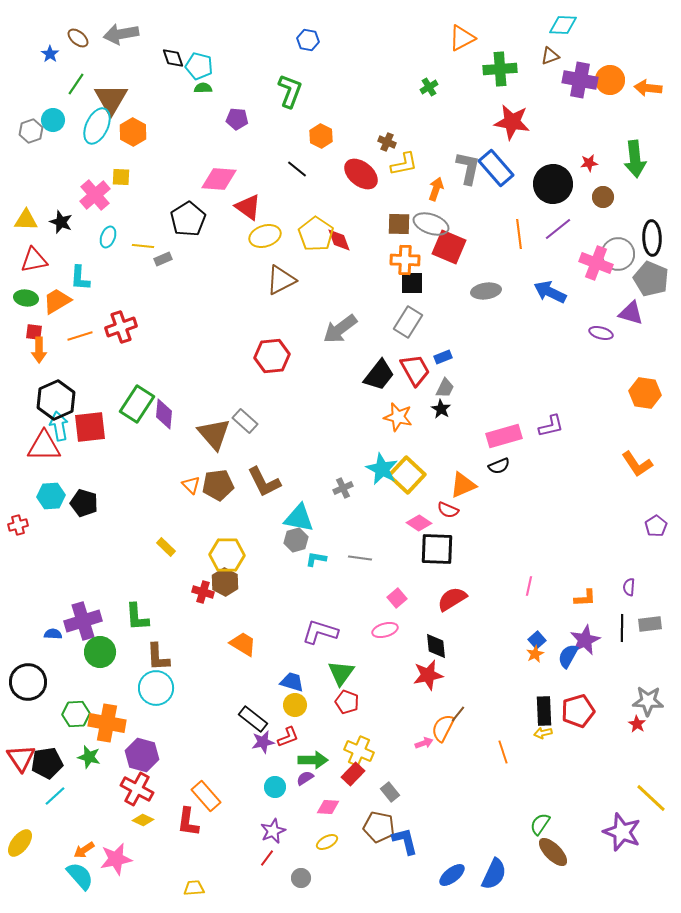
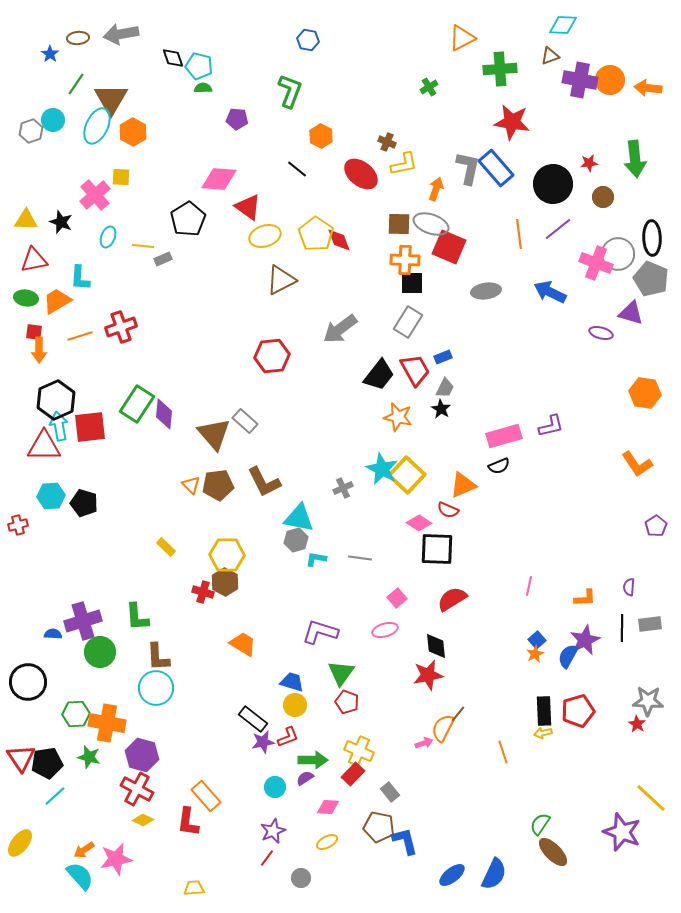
brown ellipse at (78, 38): rotated 45 degrees counterclockwise
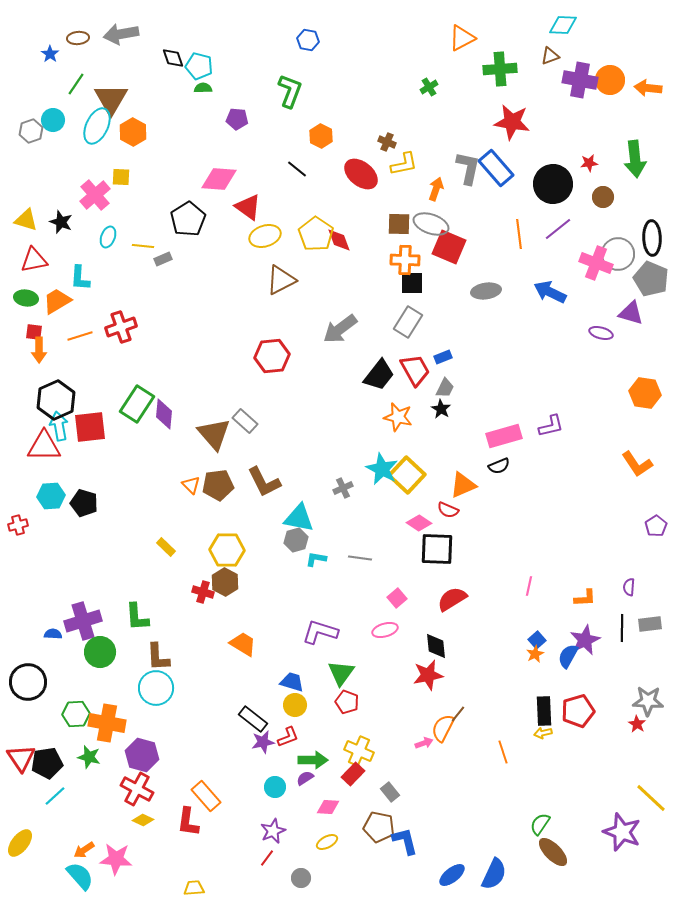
yellow triangle at (26, 220): rotated 15 degrees clockwise
yellow hexagon at (227, 555): moved 5 px up
pink star at (116, 859): rotated 16 degrees clockwise
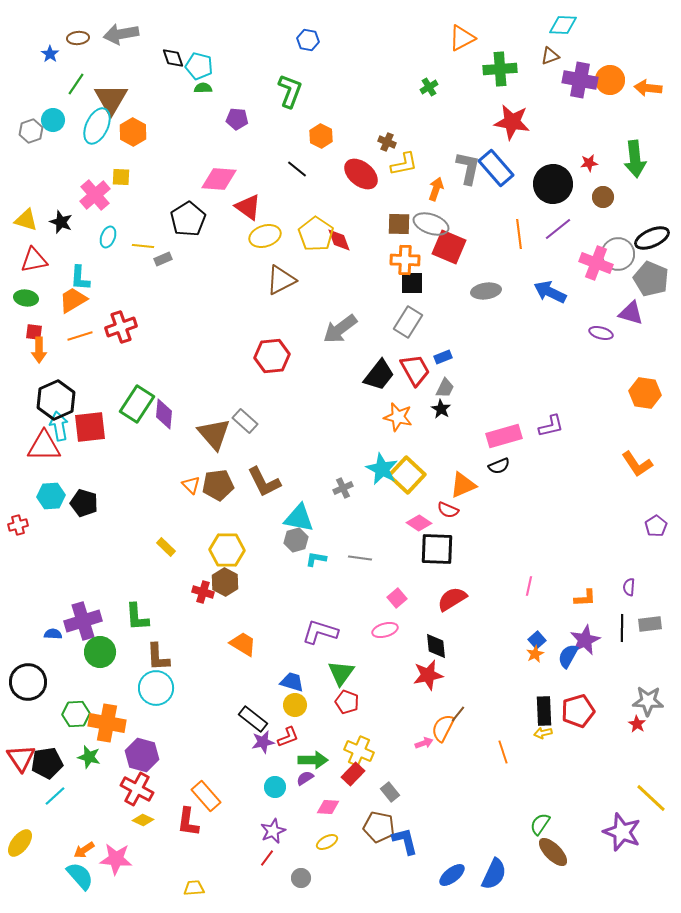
black ellipse at (652, 238): rotated 68 degrees clockwise
orange trapezoid at (57, 301): moved 16 px right, 1 px up
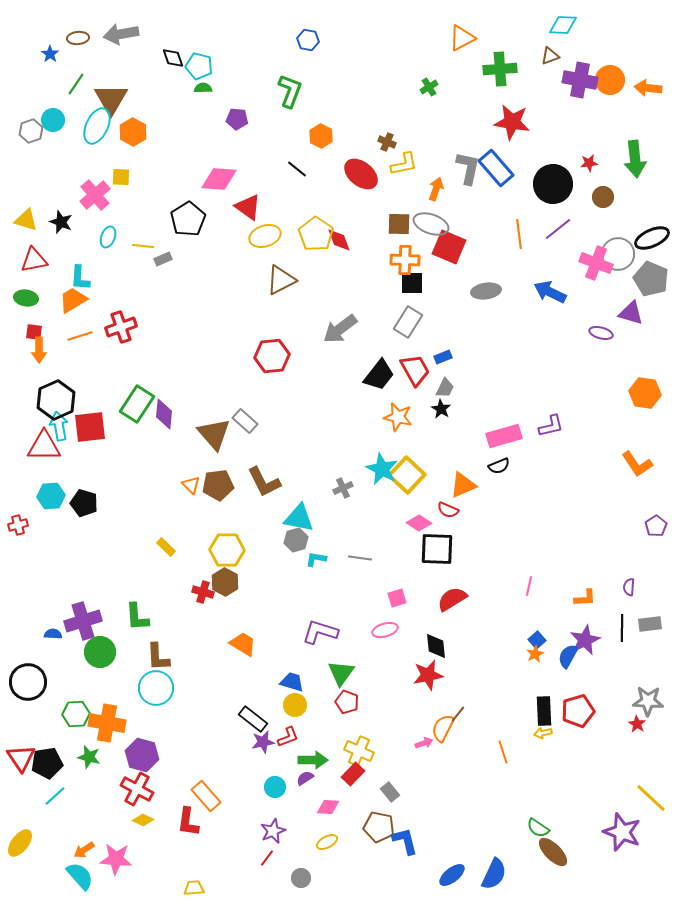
pink square at (397, 598): rotated 24 degrees clockwise
green semicircle at (540, 824): moved 2 px left, 4 px down; rotated 90 degrees counterclockwise
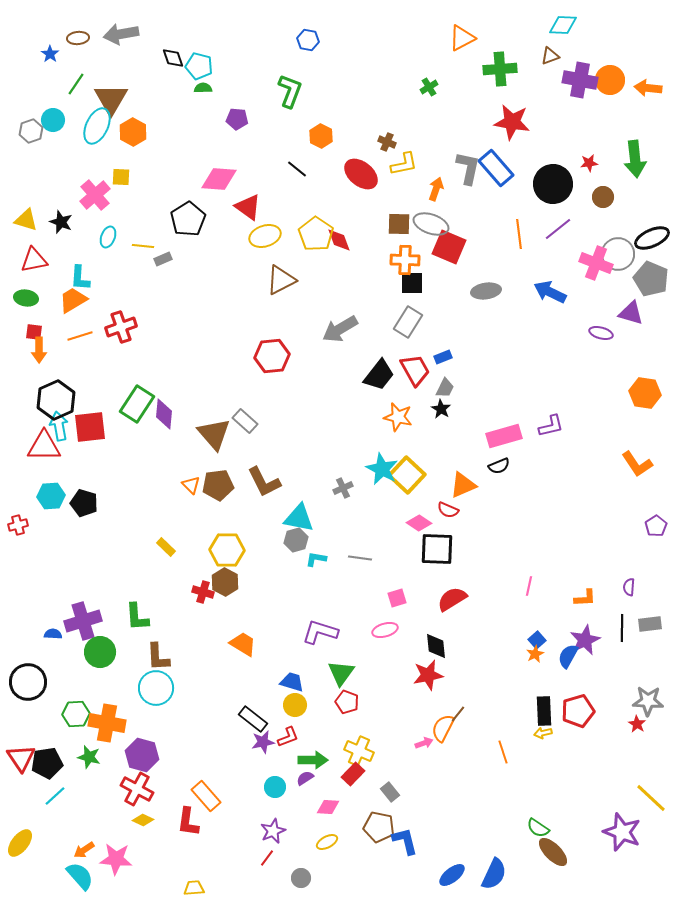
gray arrow at (340, 329): rotated 6 degrees clockwise
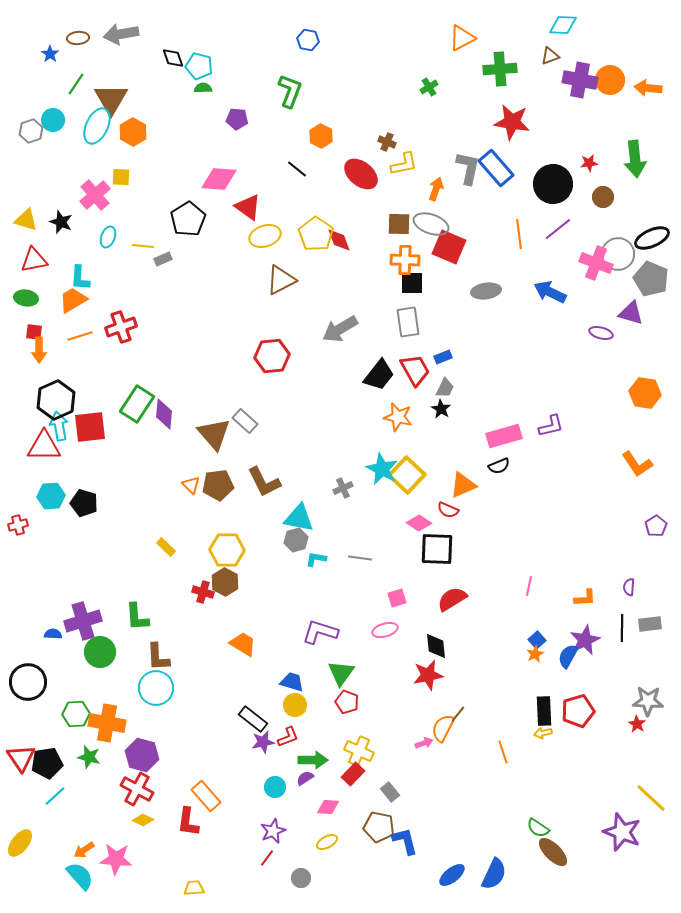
gray rectangle at (408, 322): rotated 40 degrees counterclockwise
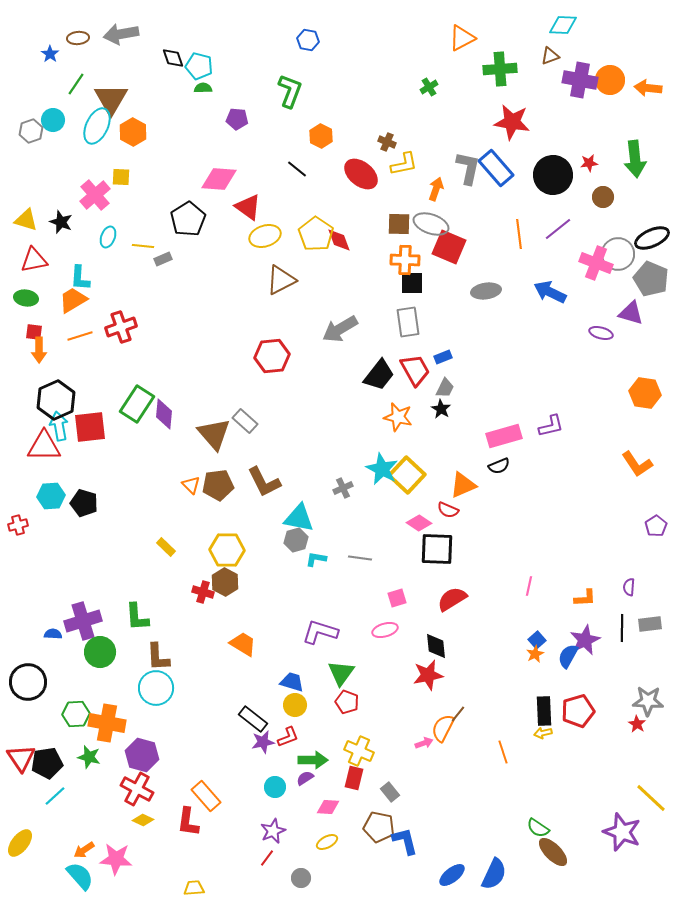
black circle at (553, 184): moved 9 px up
red rectangle at (353, 774): moved 1 px right, 4 px down; rotated 30 degrees counterclockwise
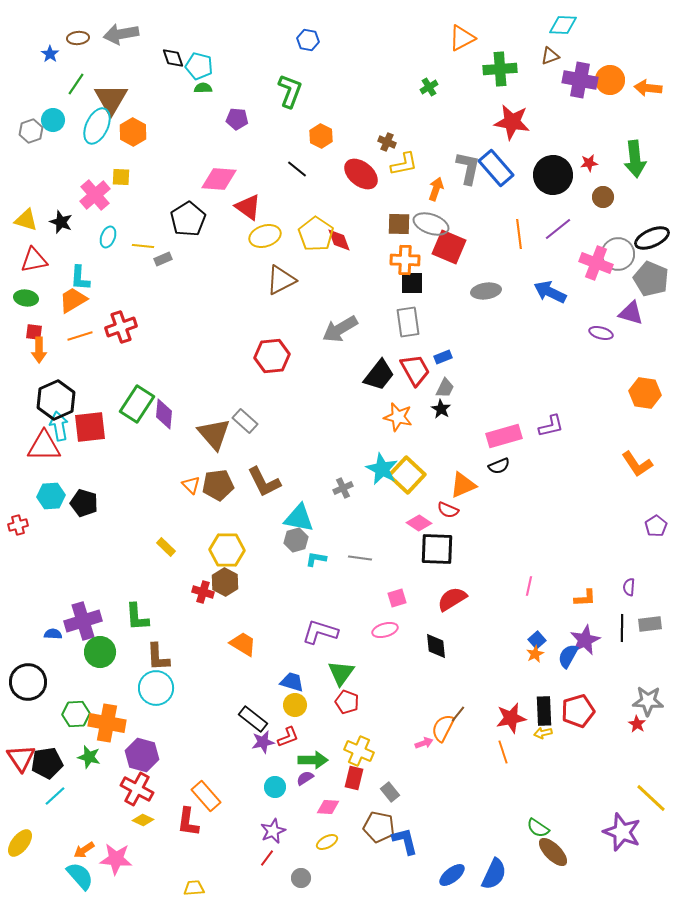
red star at (428, 675): moved 83 px right, 43 px down
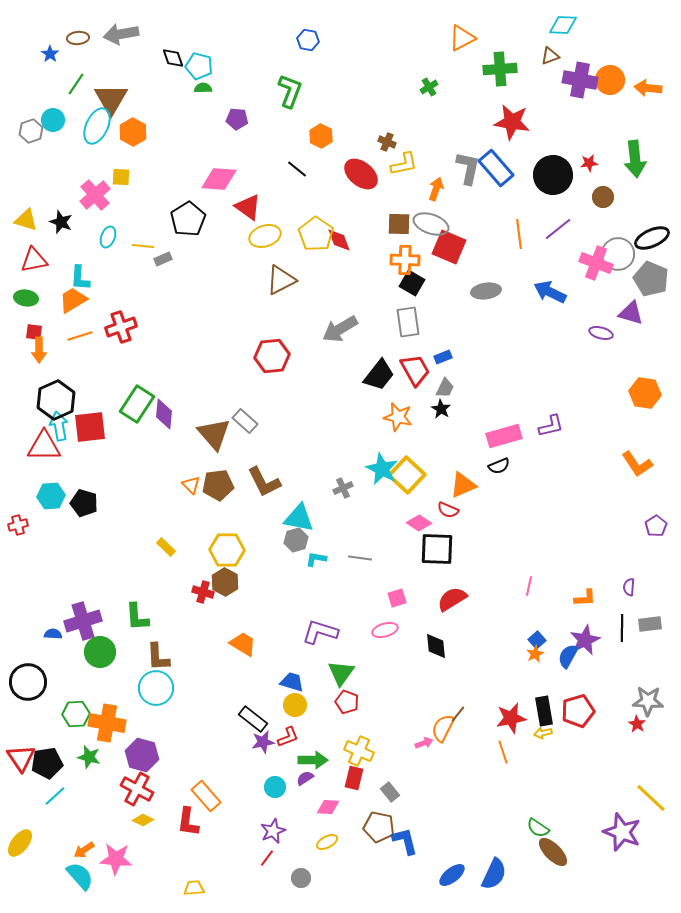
black square at (412, 283): rotated 30 degrees clockwise
black rectangle at (544, 711): rotated 8 degrees counterclockwise
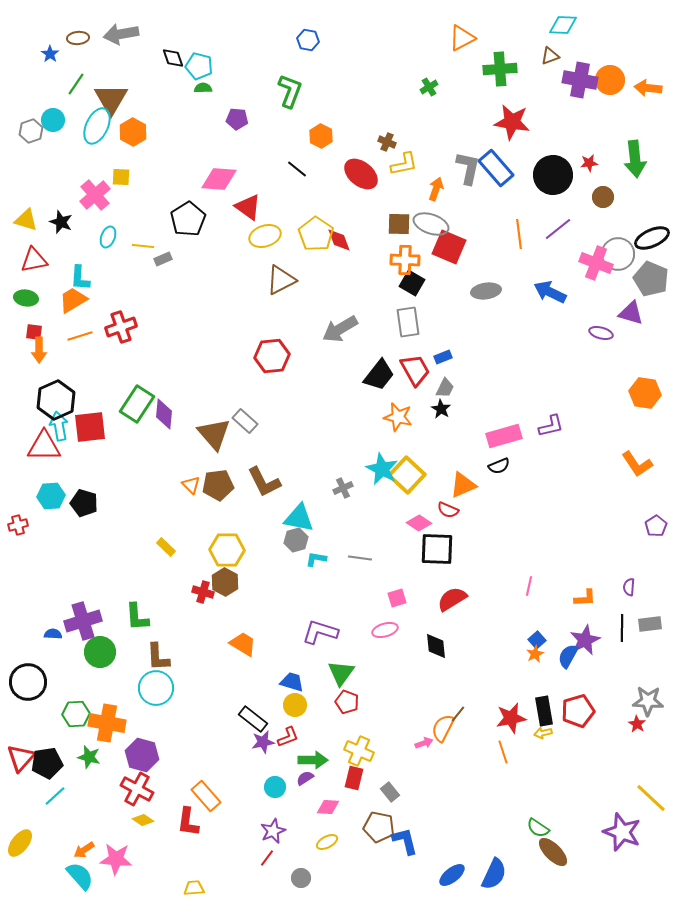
red triangle at (21, 758): rotated 16 degrees clockwise
yellow diamond at (143, 820): rotated 10 degrees clockwise
